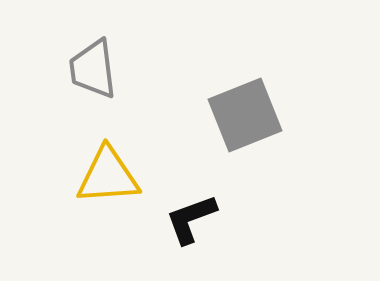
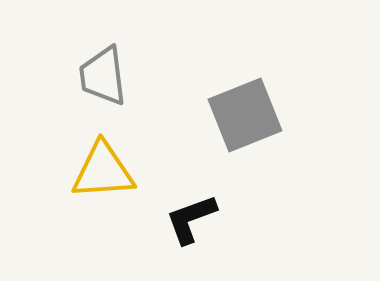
gray trapezoid: moved 10 px right, 7 px down
yellow triangle: moved 5 px left, 5 px up
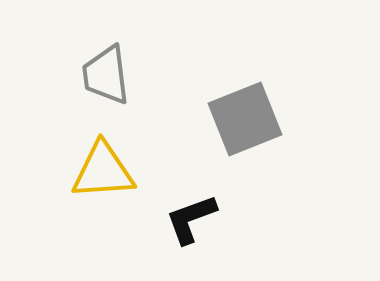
gray trapezoid: moved 3 px right, 1 px up
gray square: moved 4 px down
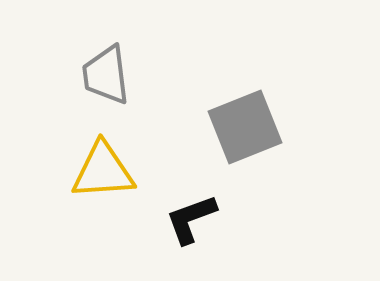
gray square: moved 8 px down
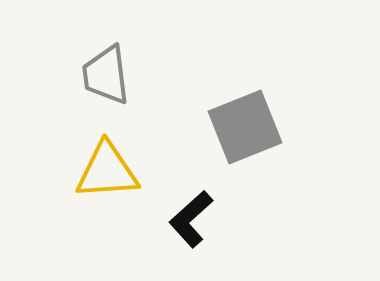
yellow triangle: moved 4 px right
black L-shape: rotated 22 degrees counterclockwise
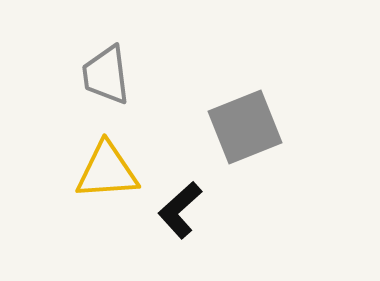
black L-shape: moved 11 px left, 9 px up
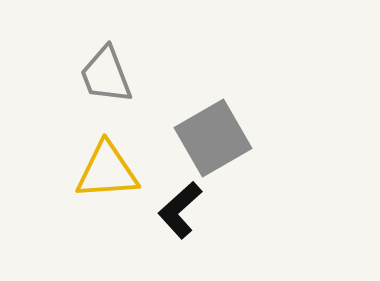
gray trapezoid: rotated 14 degrees counterclockwise
gray square: moved 32 px left, 11 px down; rotated 8 degrees counterclockwise
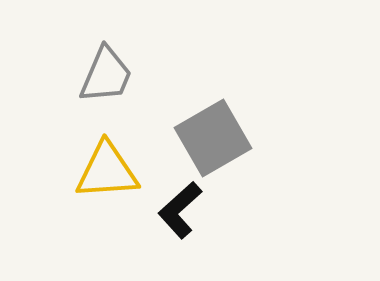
gray trapezoid: rotated 136 degrees counterclockwise
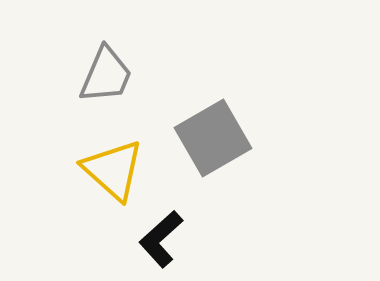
yellow triangle: moved 6 px right, 1 px up; rotated 46 degrees clockwise
black L-shape: moved 19 px left, 29 px down
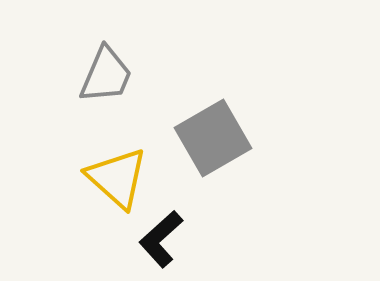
yellow triangle: moved 4 px right, 8 px down
